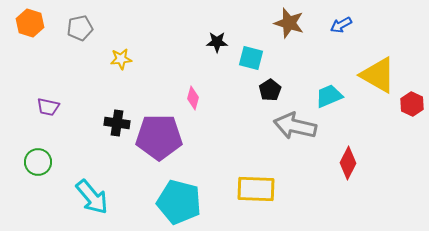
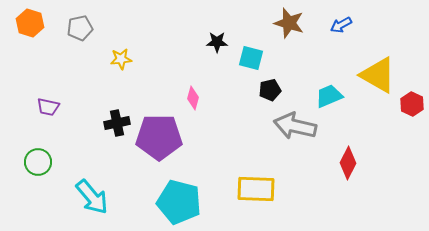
black pentagon: rotated 20 degrees clockwise
black cross: rotated 20 degrees counterclockwise
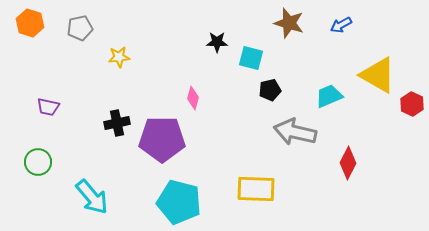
yellow star: moved 2 px left, 2 px up
gray arrow: moved 6 px down
purple pentagon: moved 3 px right, 2 px down
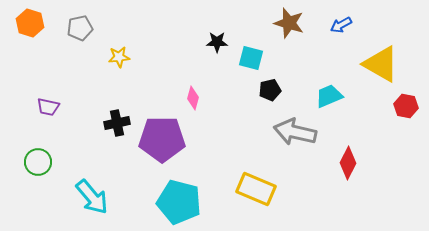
yellow triangle: moved 3 px right, 11 px up
red hexagon: moved 6 px left, 2 px down; rotated 15 degrees counterclockwise
yellow rectangle: rotated 21 degrees clockwise
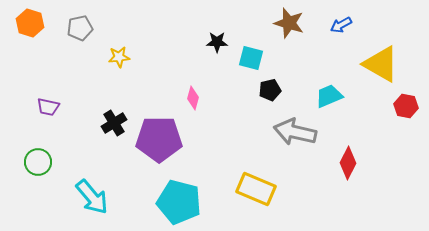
black cross: moved 3 px left; rotated 20 degrees counterclockwise
purple pentagon: moved 3 px left
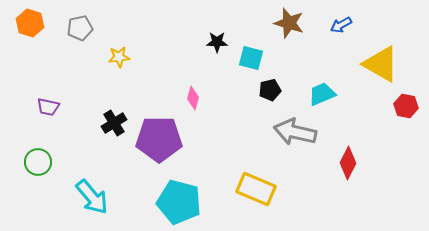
cyan trapezoid: moved 7 px left, 2 px up
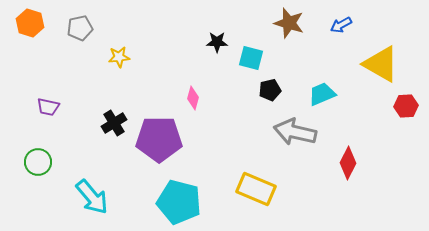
red hexagon: rotated 15 degrees counterclockwise
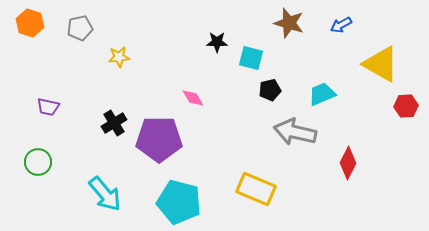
pink diamond: rotated 45 degrees counterclockwise
cyan arrow: moved 13 px right, 3 px up
